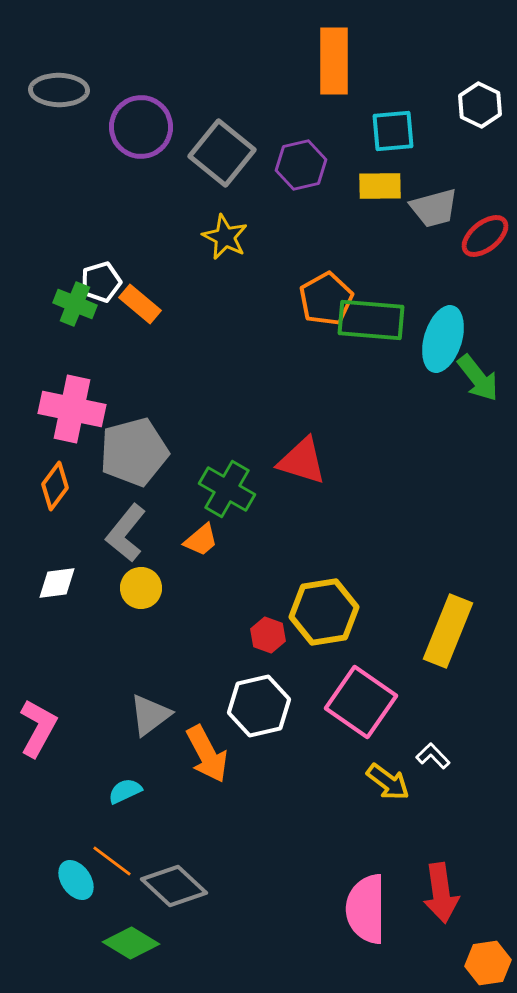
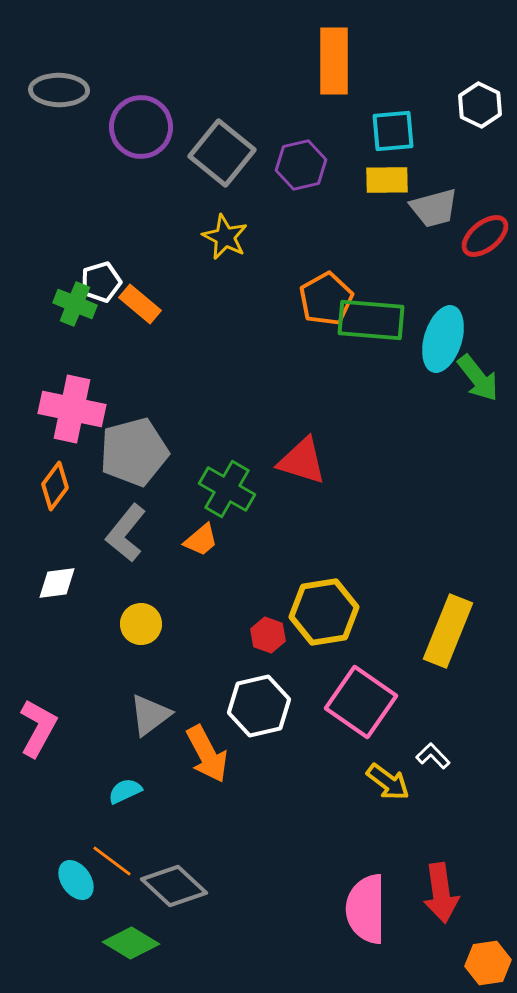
yellow rectangle at (380, 186): moved 7 px right, 6 px up
yellow circle at (141, 588): moved 36 px down
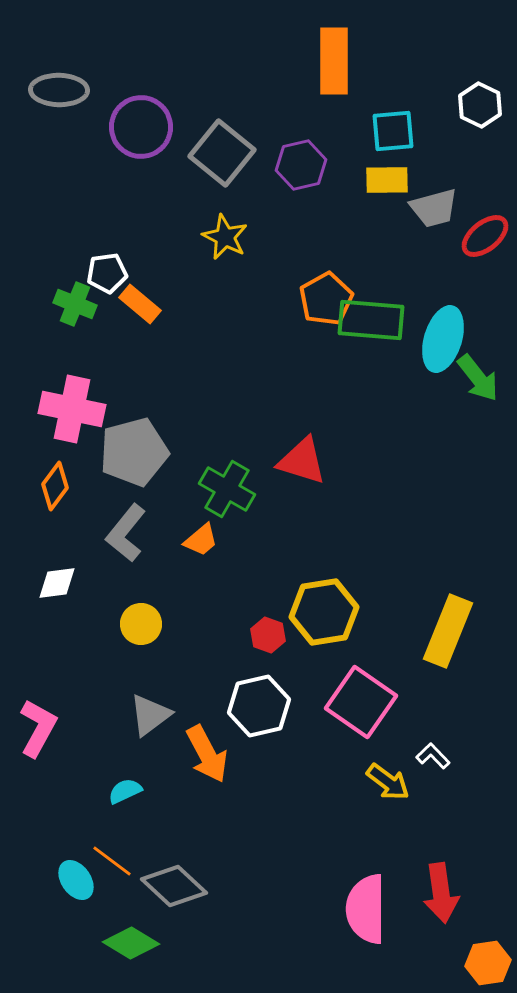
white pentagon at (101, 282): moved 6 px right, 9 px up; rotated 9 degrees clockwise
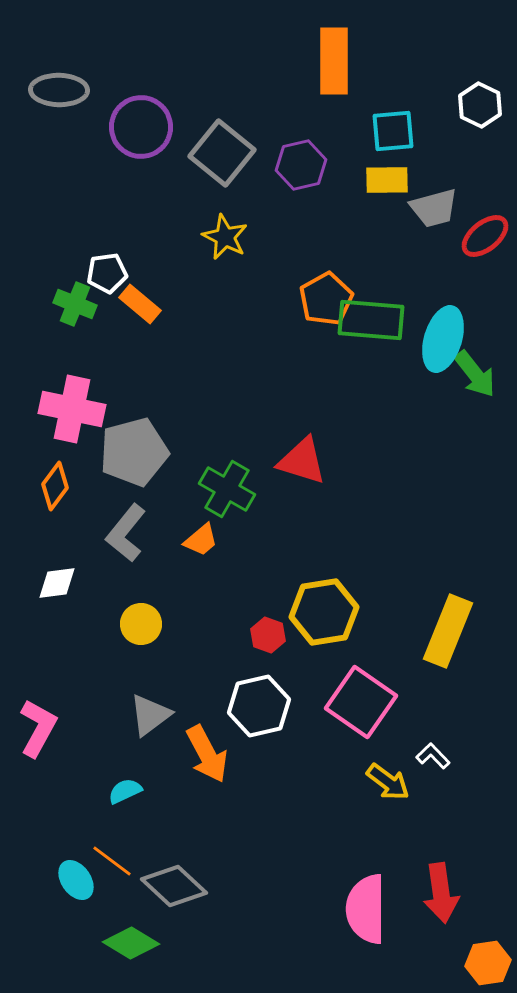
green arrow at (478, 378): moved 3 px left, 4 px up
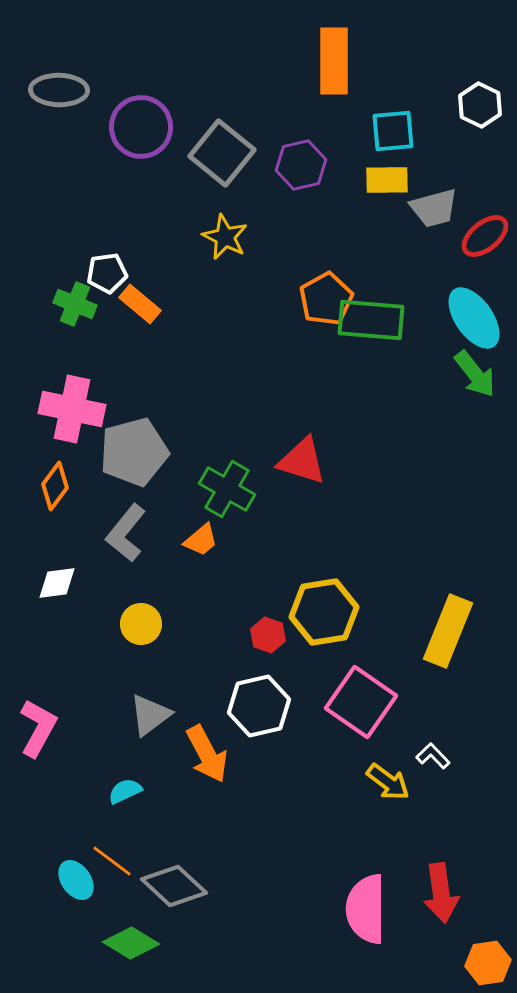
cyan ellipse at (443, 339): moved 31 px right, 21 px up; rotated 52 degrees counterclockwise
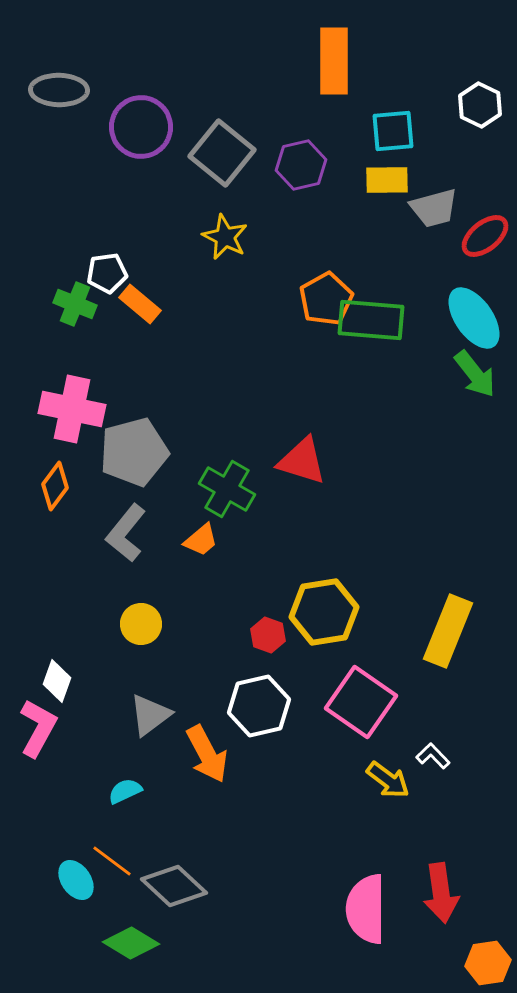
white diamond at (57, 583): moved 98 px down; rotated 63 degrees counterclockwise
yellow arrow at (388, 782): moved 2 px up
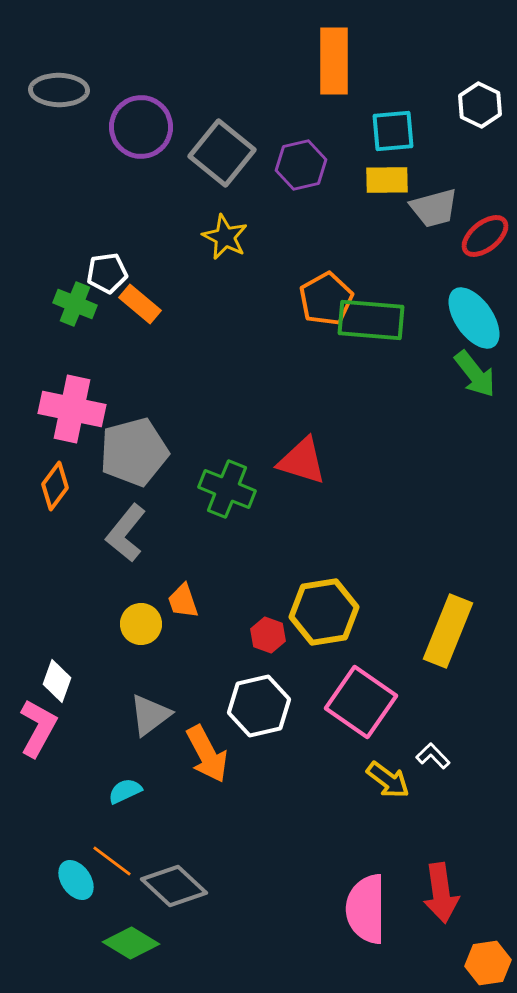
green cross at (227, 489): rotated 8 degrees counterclockwise
orange trapezoid at (201, 540): moved 18 px left, 61 px down; rotated 111 degrees clockwise
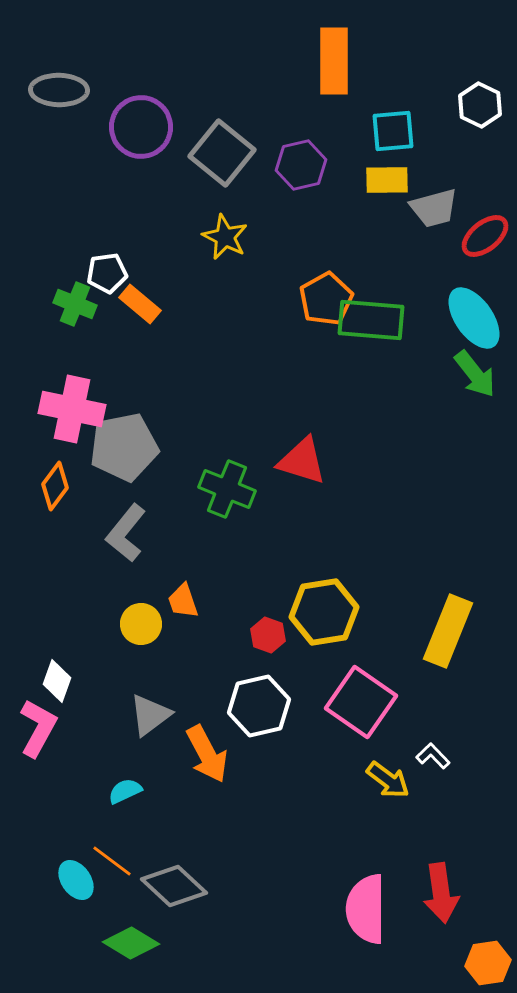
gray pentagon at (134, 452): moved 10 px left, 5 px up; rotated 4 degrees clockwise
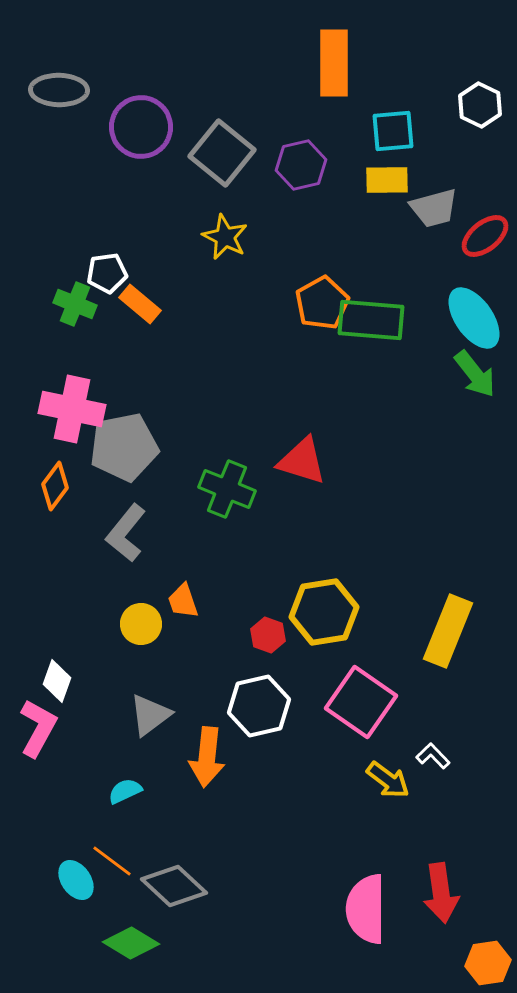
orange rectangle at (334, 61): moved 2 px down
orange pentagon at (326, 299): moved 4 px left, 4 px down
orange arrow at (207, 754): moved 3 px down; rotated 34 degrees clockwise
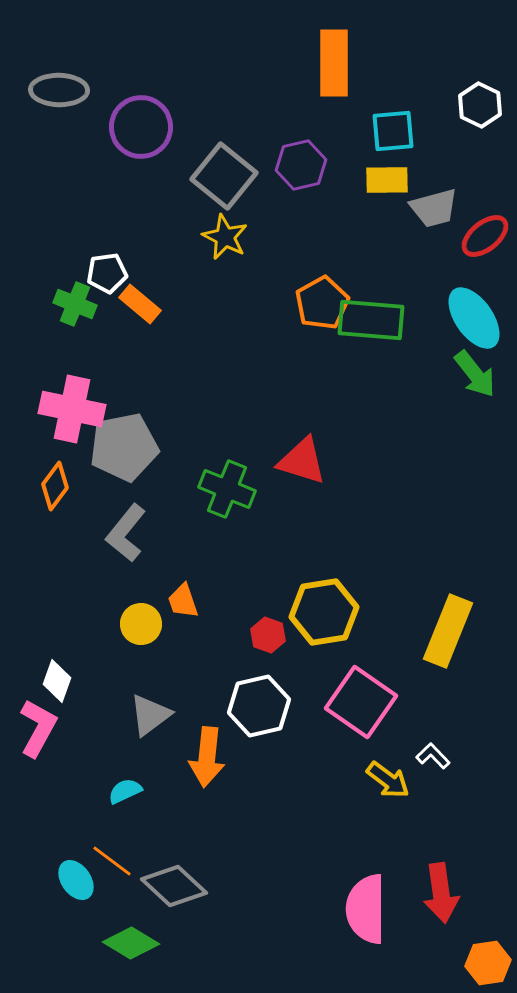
gray square at (222, 153): moved 2 px right, 23 px down
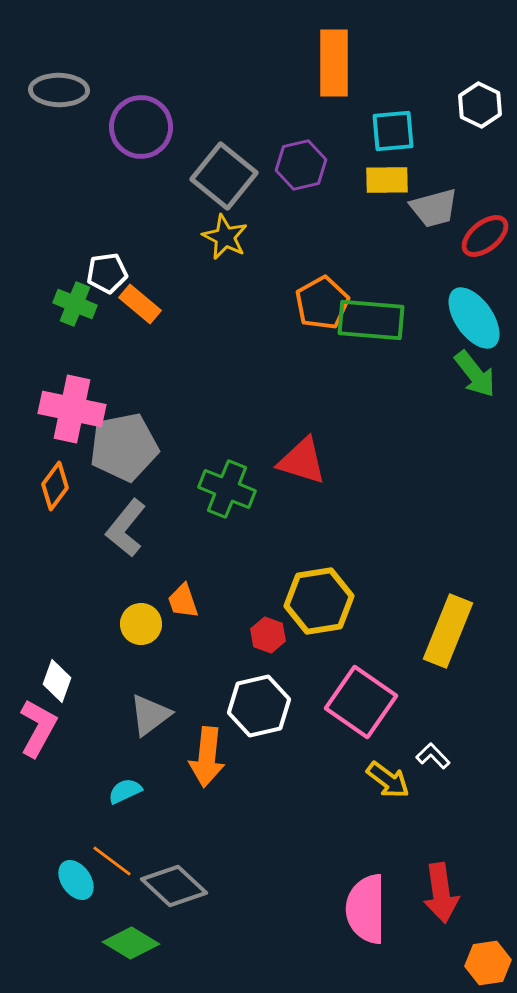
gray L-shape at (126, 533): moved 5 px up
yellow hexagon at (324, 612): moved 5 px left, 11 px up
